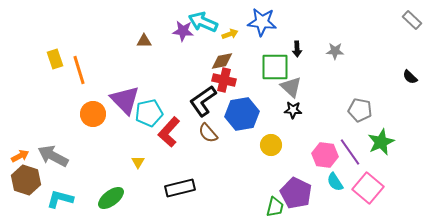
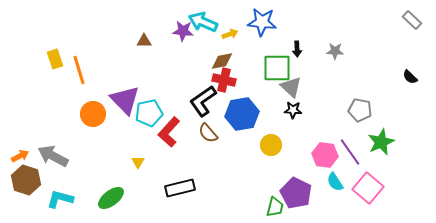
green square: moved 2 px right, 1 px down
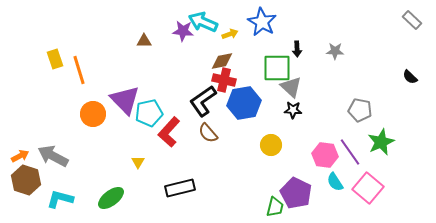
blue star: rotated 24 degrees clockwise
blue hexagon: moved 2 px right, 11 px up
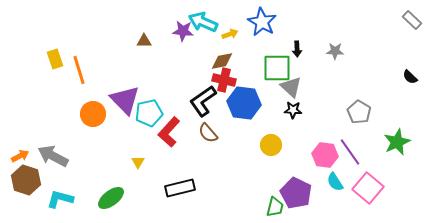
blue hexagon: rotated 16 degrees clockwise
gray pentagon: moved 1 px left, 2 px down; rotated 20 degrees clockwise
green star: moved 16 px right
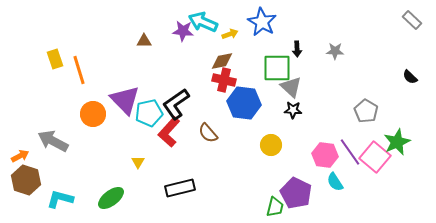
black L-shape: moved 27 px left, 3 px down
gray pentagon: moved 7 px right, 1 px up
gray arrow: moved 15 px up
pink square: moved 7 px right, 31 px up
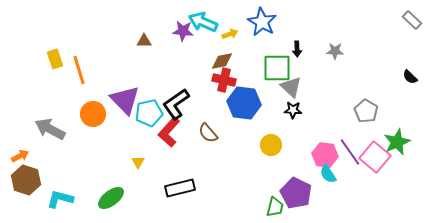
gray arrow: moved 3 px left, 12 px up
cyan semicircle: moved 7 px left, 8 px up
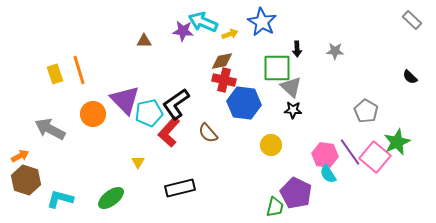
yellow rectangle: moved 15 px down
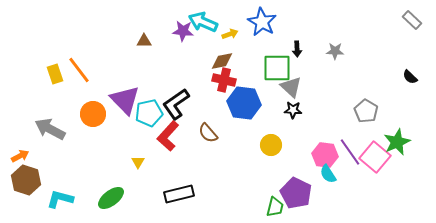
orange line: rotated 20 degrees counterclockwise
red L-shape: moved 1 px left, 4 px down
black rectangle: moved 1 px left, 6 px down
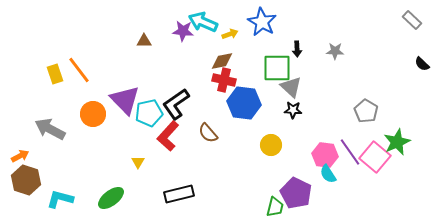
black semicircle: moved 12 px right, 13 px up
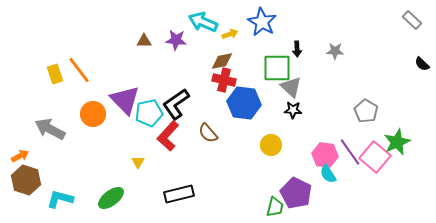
purple star: moved 7 px left, 9 px down
